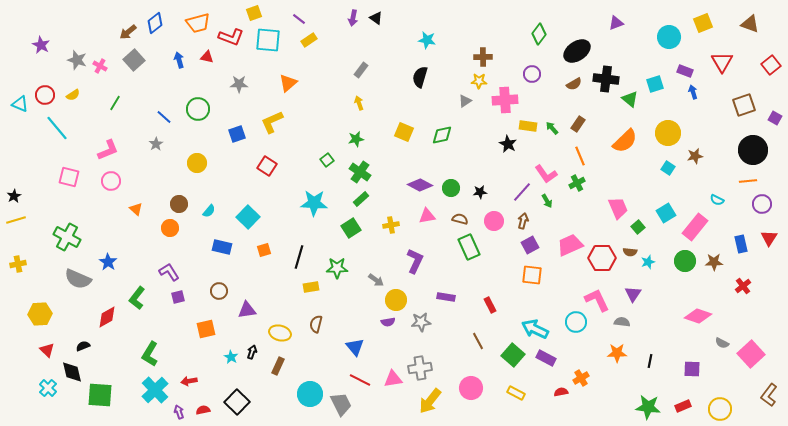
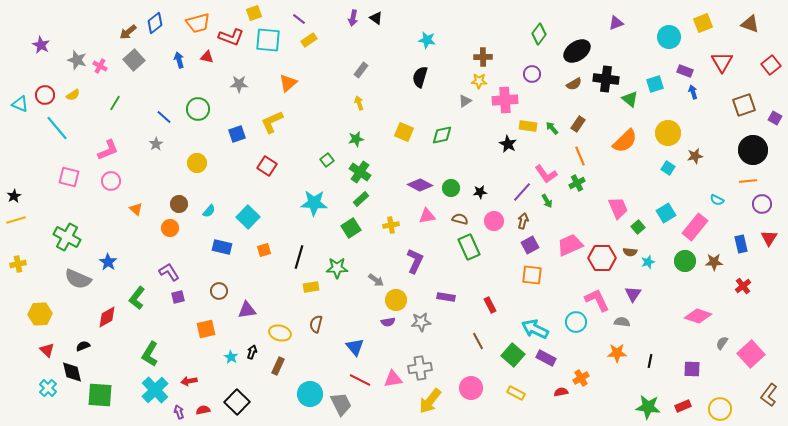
gray semicircle at (722, 343): rotated 96 degrees clockwise
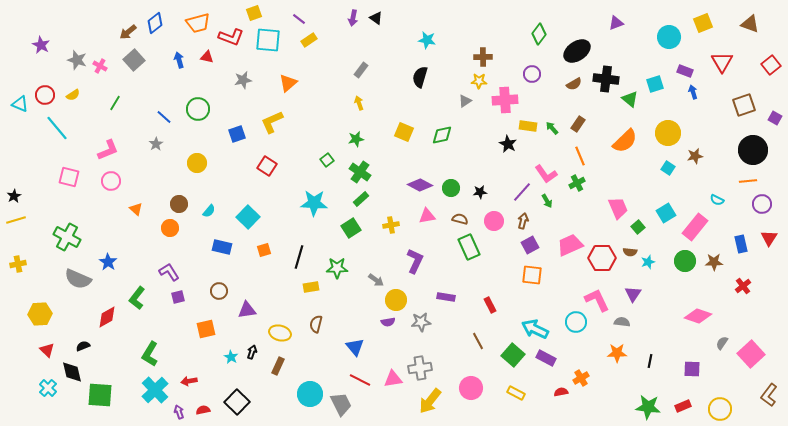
gray star at (239, 84): moved 4 px right, 4 px up; rotated 12 degrees counterclockwise
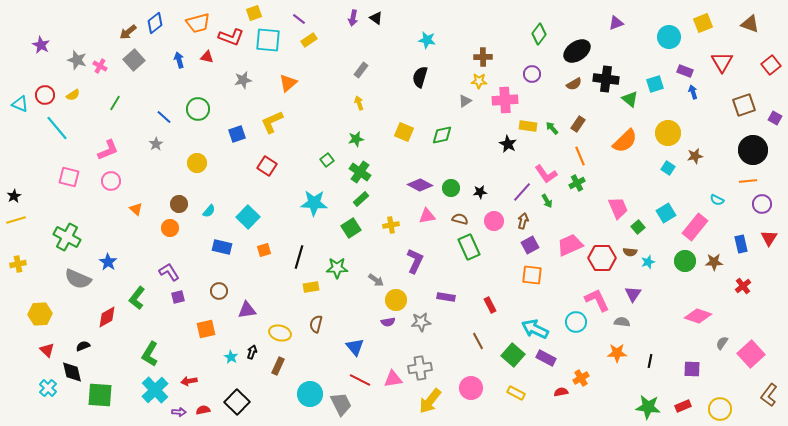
purple arrow at (179, 412): rotated 112 degrees clockwise
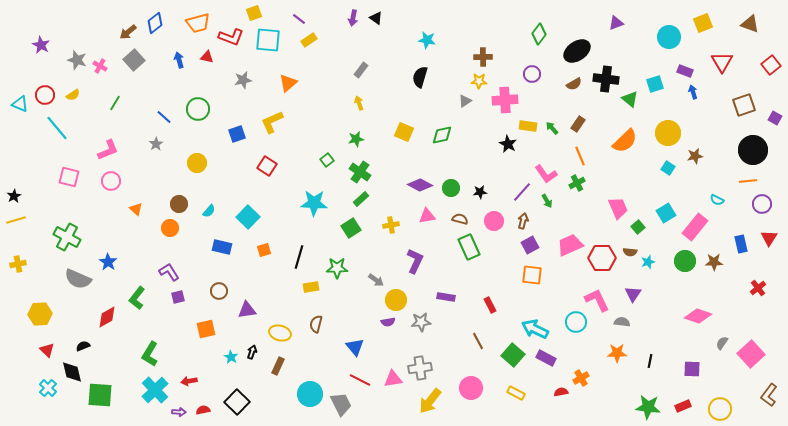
red cross at (743, 286): moved 15 px right, 2 px down
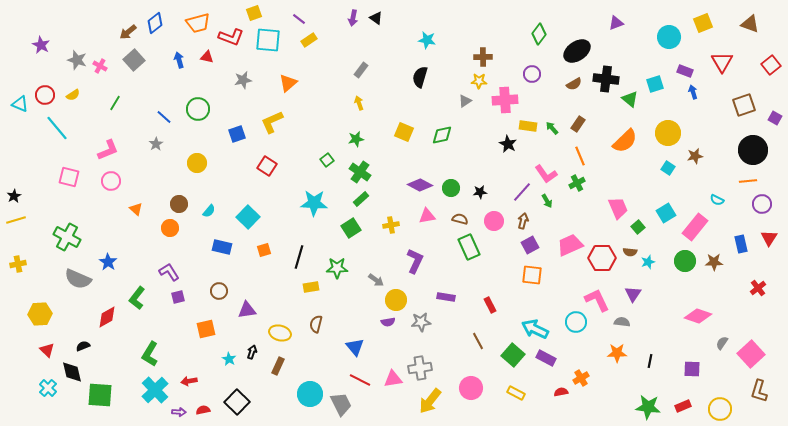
cyan star at (231, 357): moved 2 px left, 2 px down
brown L-shape at (769, 395): moved 10 px left, 4 px up; rotated 20 degrees counterclockwise
